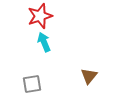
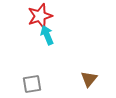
cyan arrow: moved 3 px right, 7 px up
brown triangle: moved 3 px down
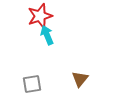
brown triangle: moved 9 px left
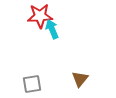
red star: rotated 15 degrees clockwise
cyan arrow: moved 5 px right, 6 px up
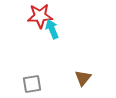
brown triangle: moved 3 px right, 1 px up
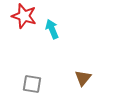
red star: moved 16 px left; rotated 20 degrees clockwise
gray square: rotated 18 degrees clockwise
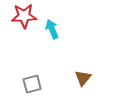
red star: rotated 20 degrees counterclockwise
gray square: rotated 24 degrees counterclockwise
